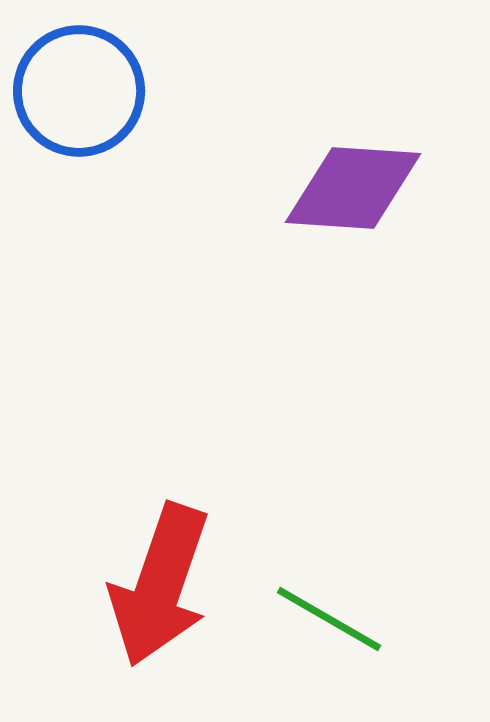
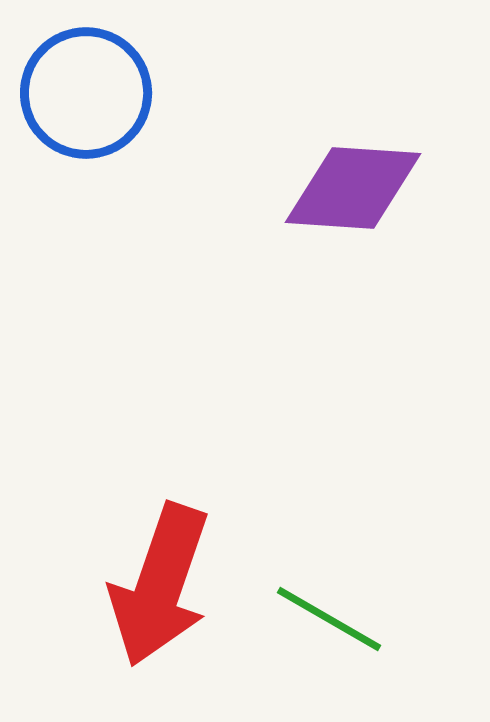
blue circle: moved 7 px right, 2 px down
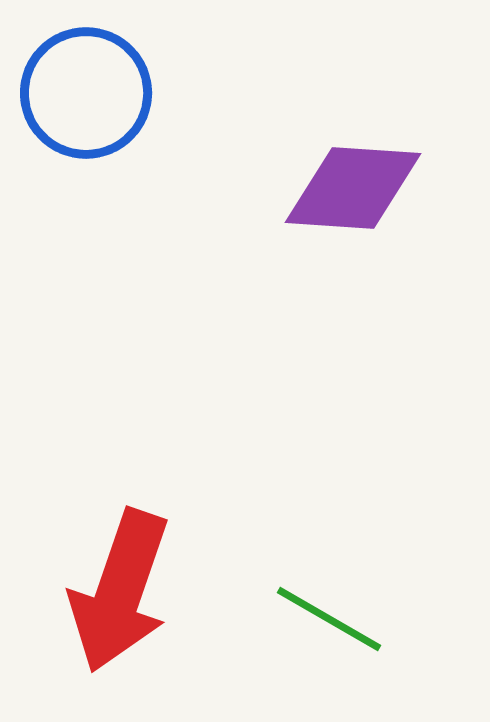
red arrow: moved 40 px left, 6 px down
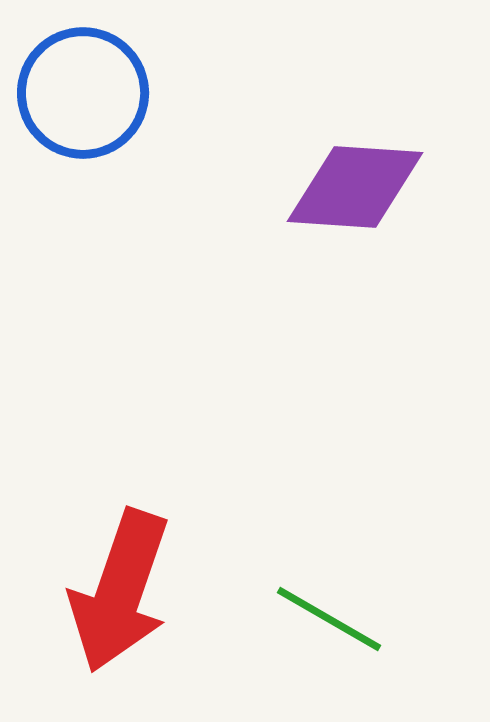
blue circle: moved 3 px left
purple diamond: moved 2 px right, 1 px up
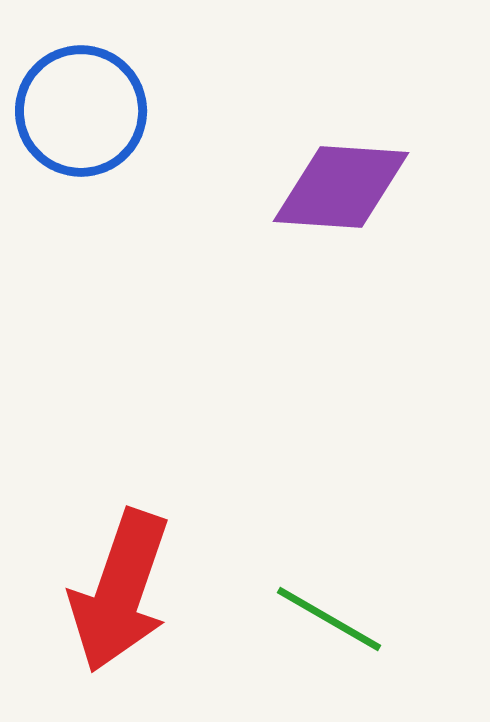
blue circle: moved 2 px left, 18 px down
purple diamond: moved 14 px left
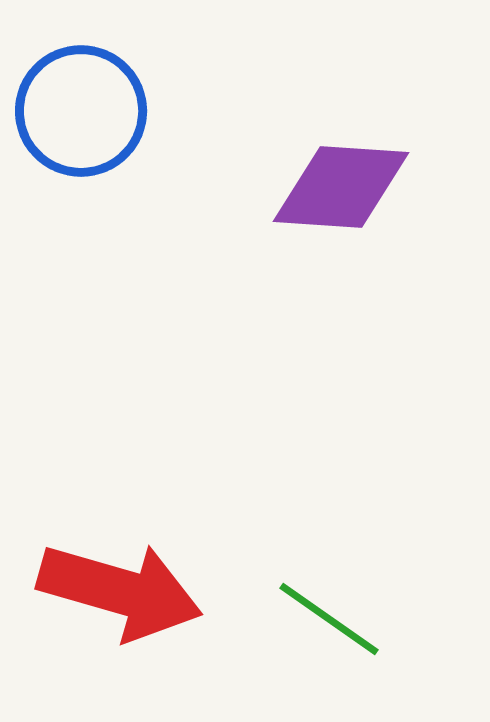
red arrow: rotated 93 degrees counterclockwise
green line: rotated 5 degrees clockwise
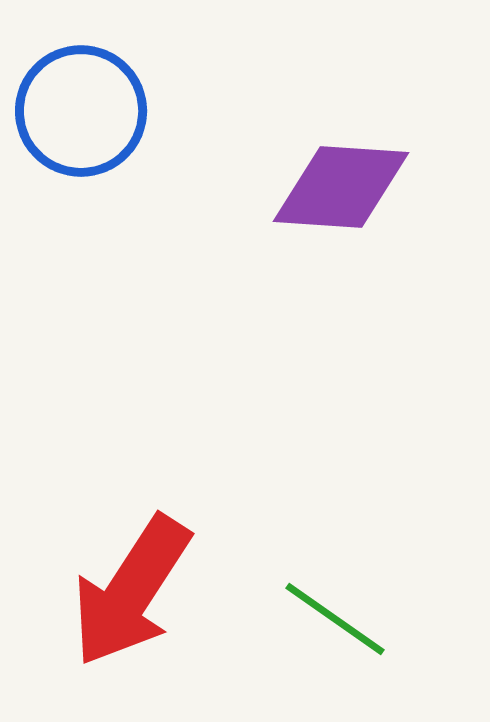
red arrow: moved 11 px right; rotated 107 degrees clockwise
green line: moved 6 px right
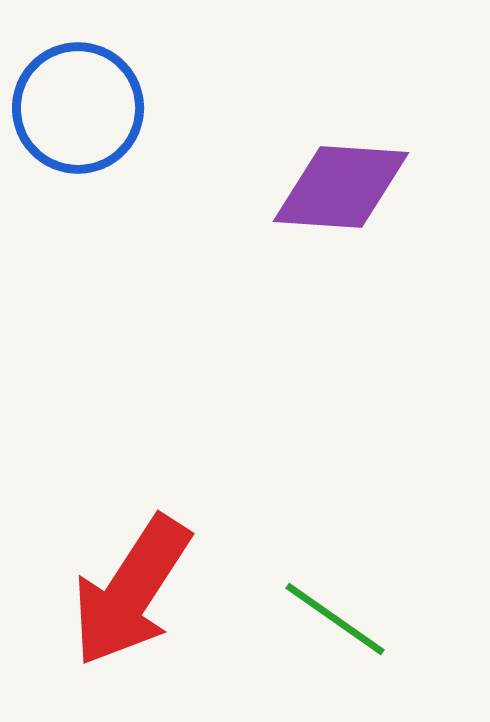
blue circle: moved 3 px left, 3 px up
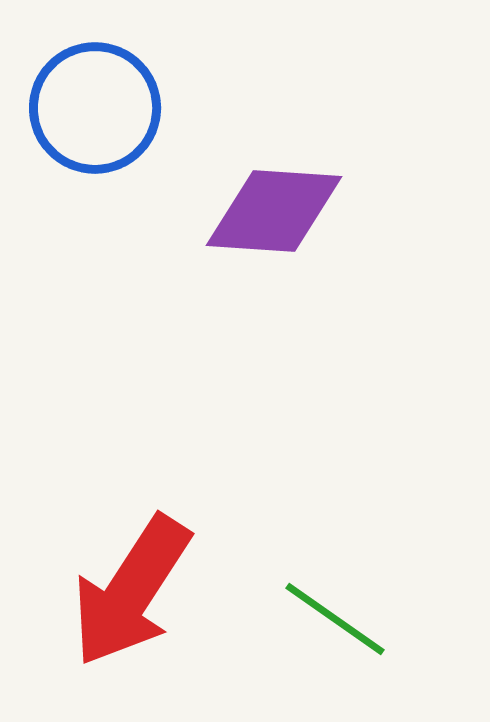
blue circle: moved 17 px right
purple diamond: moved 67 px left, 24 px down
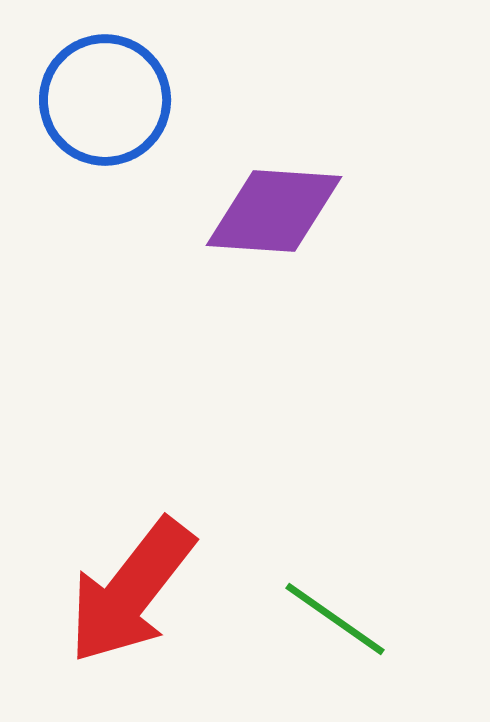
blue circle: moved 10 px right, 8 px up
red arrow: rotated 5 degrees clockwise
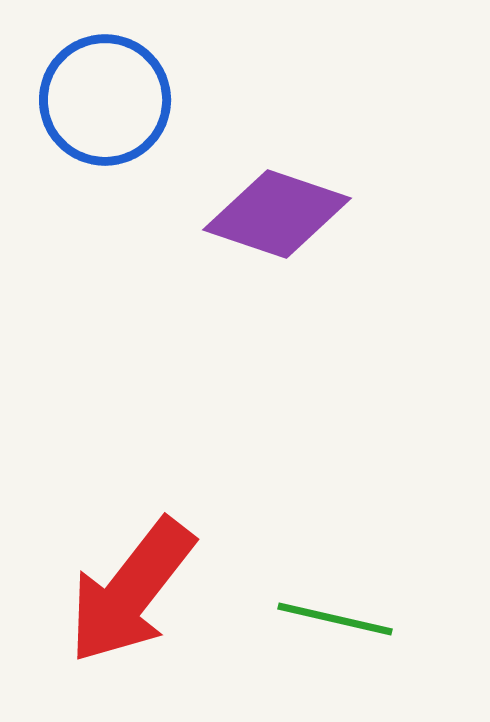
purple diamond: moved 3 px right, 3 px down; rotated 15 degrees clockwise
green line: rotated 22 degrees counterclockwise
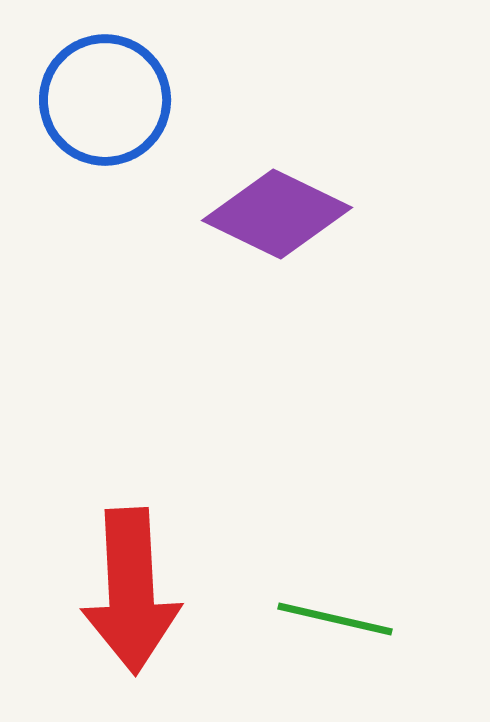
purple diamond: rotated 7 degrees clockwise
red arrow: rotated 41 degrees counterclockwise
